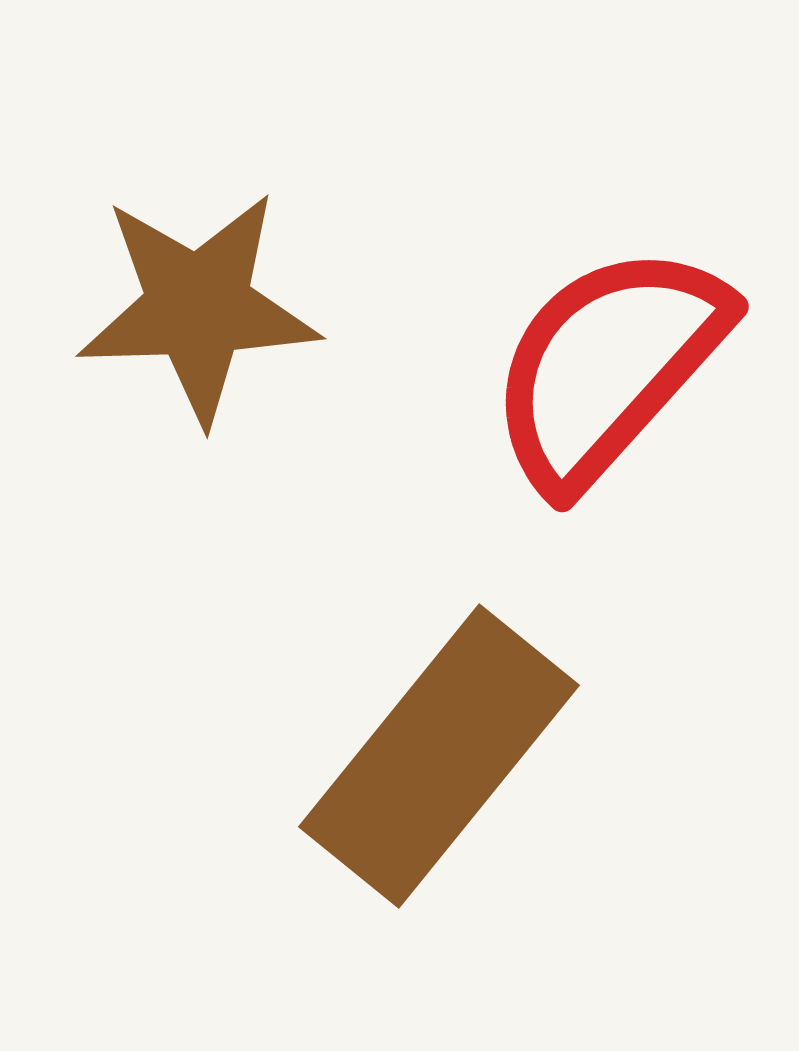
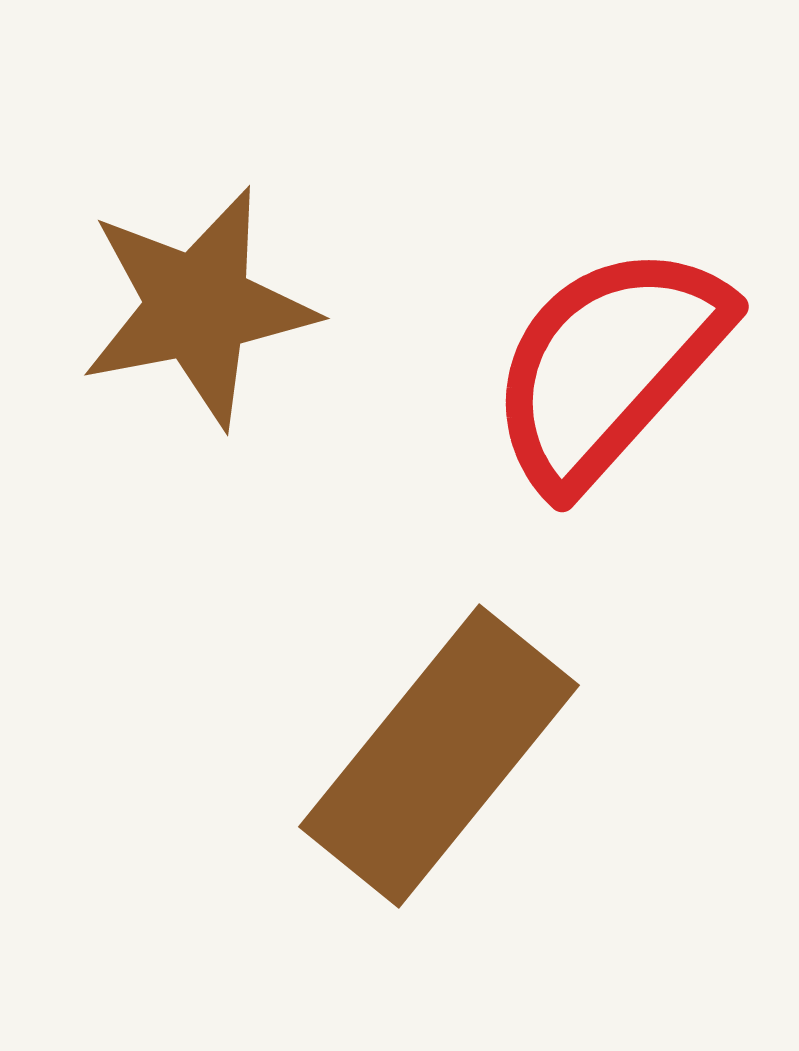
brown star: rotated 9 degrees counterclockwise
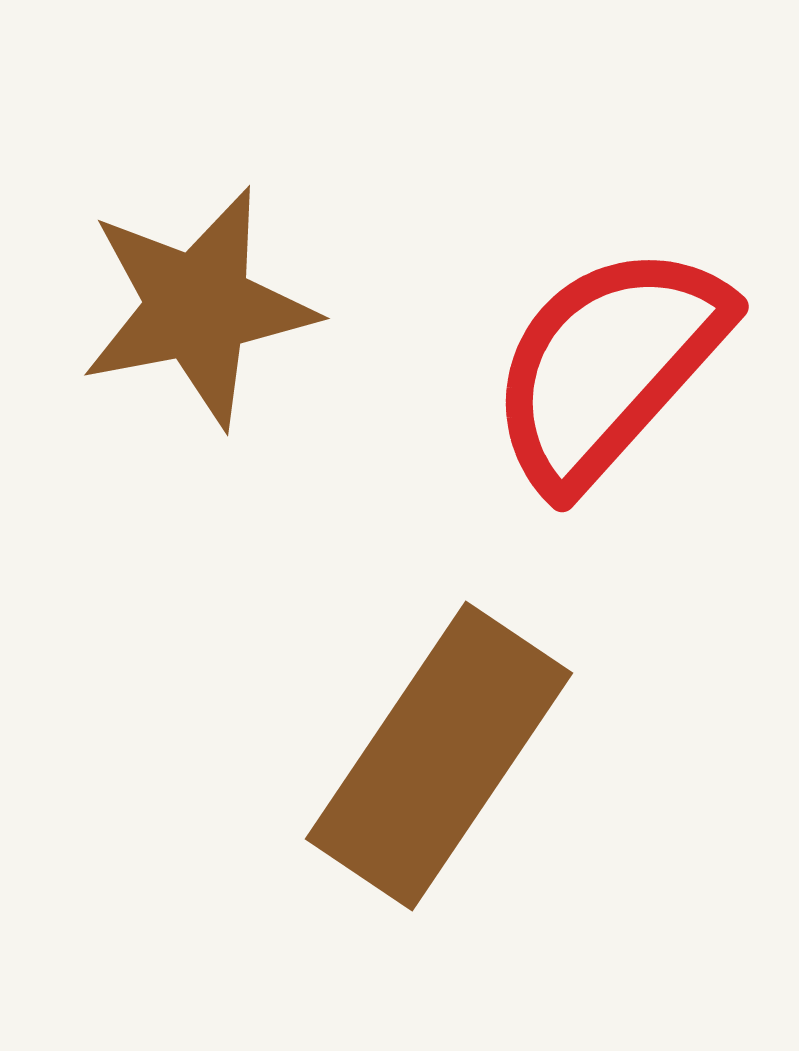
brown rectangle: rotated 5 degrees counterclockwise
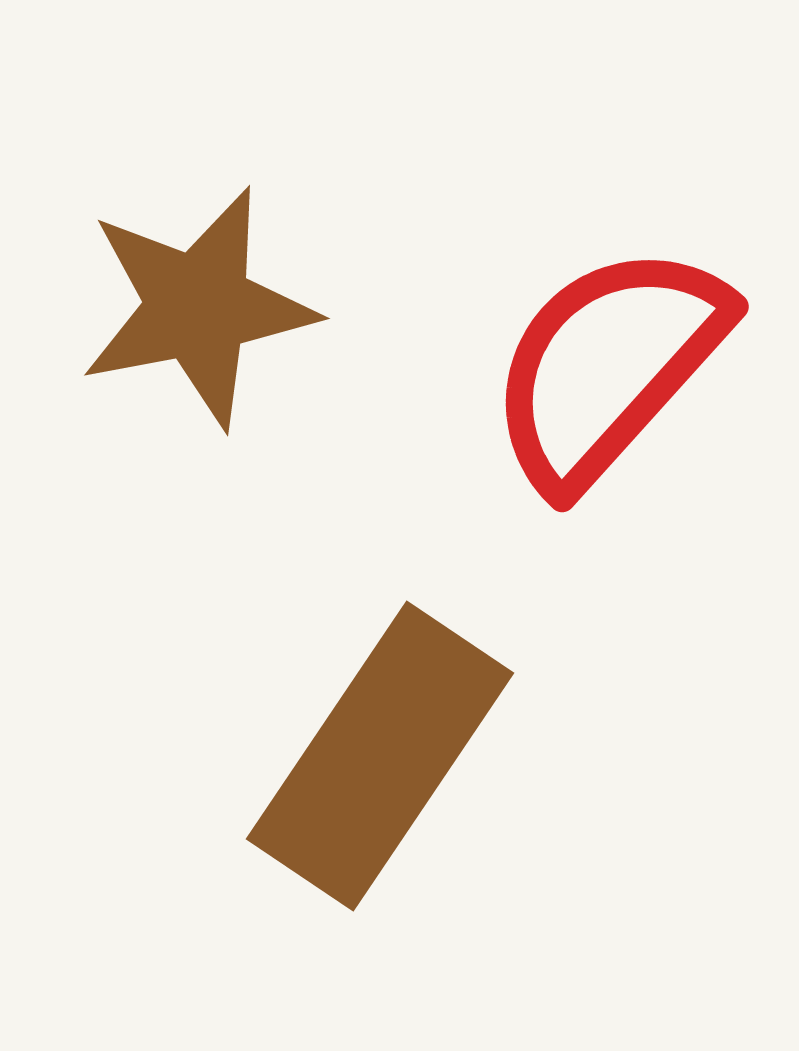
brown rectangle: moved 59 px left
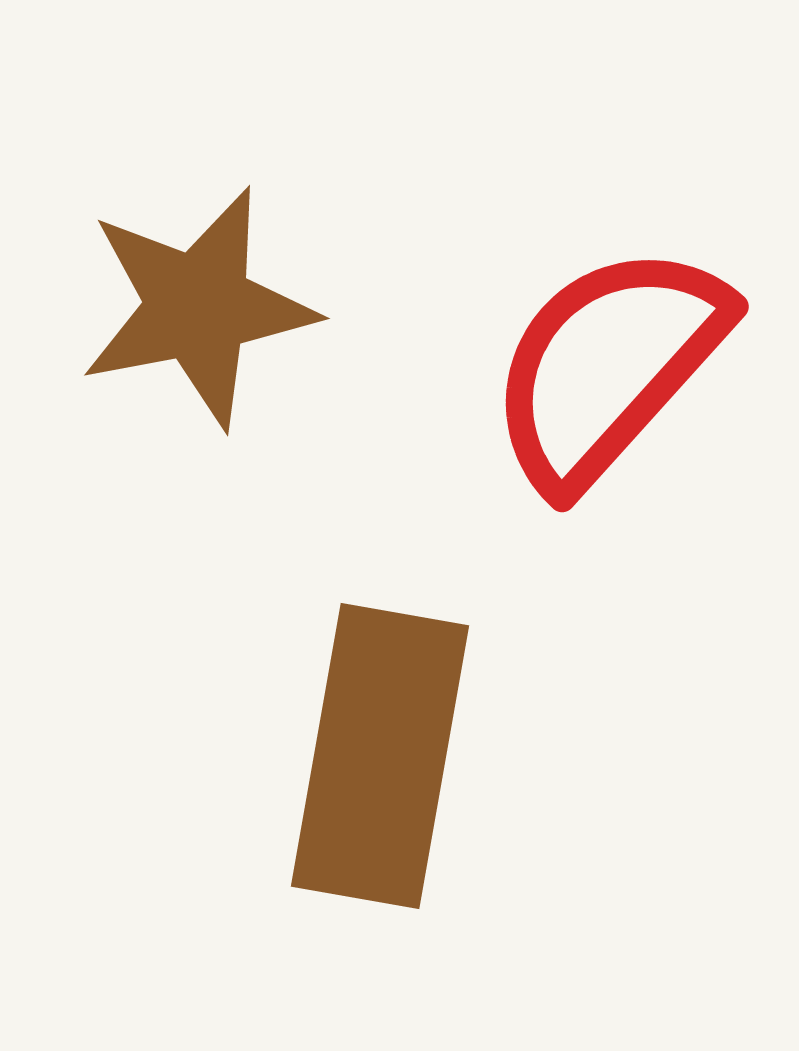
brown rectangle: rotated 24 degrees counterclockwise
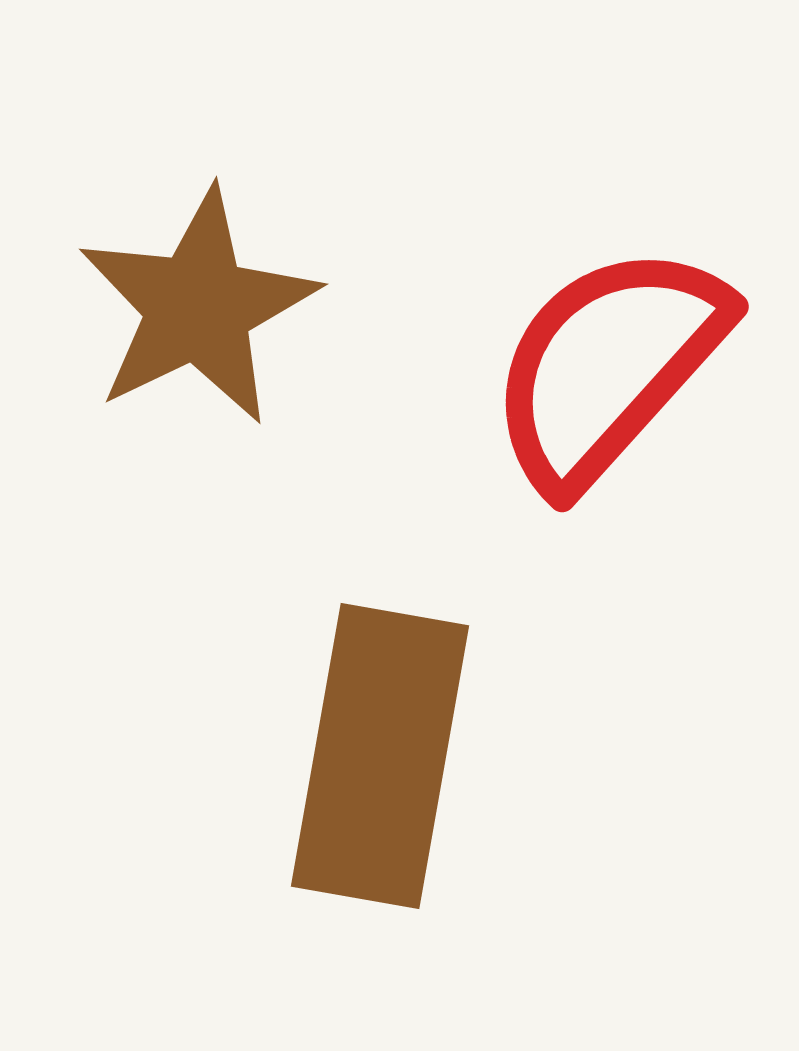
brown star: rotated 15 degrees counterclockwise
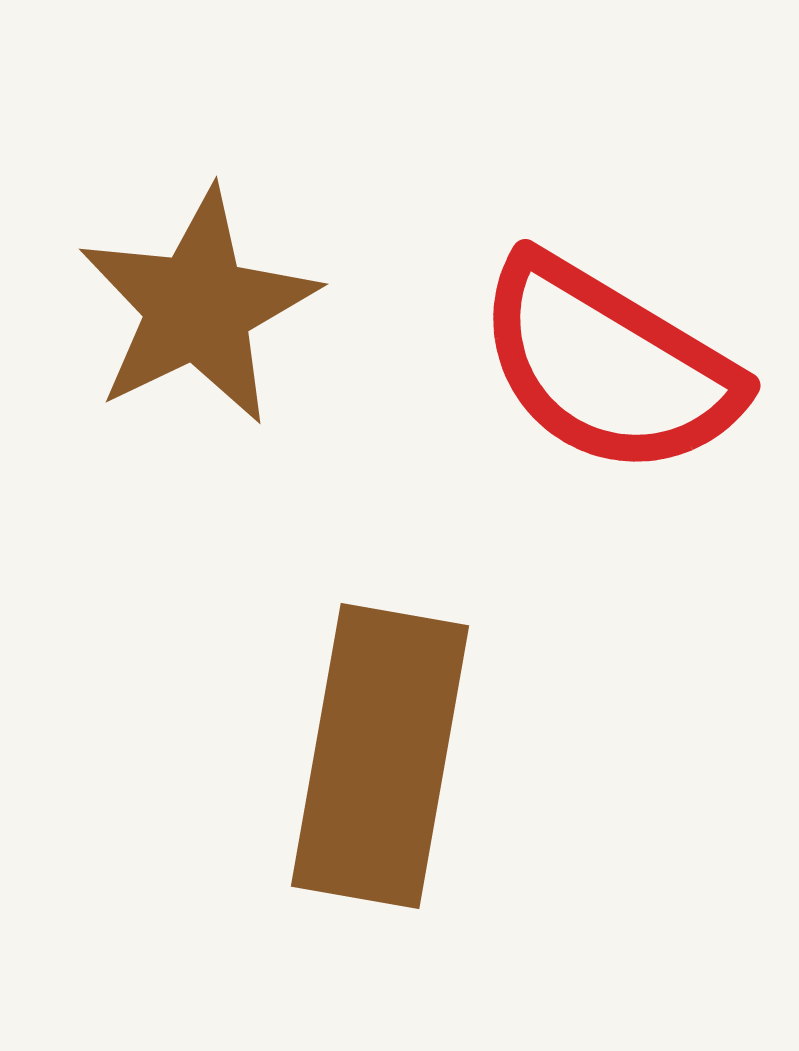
red semicircle: rotated 101 degrees counterclockwise
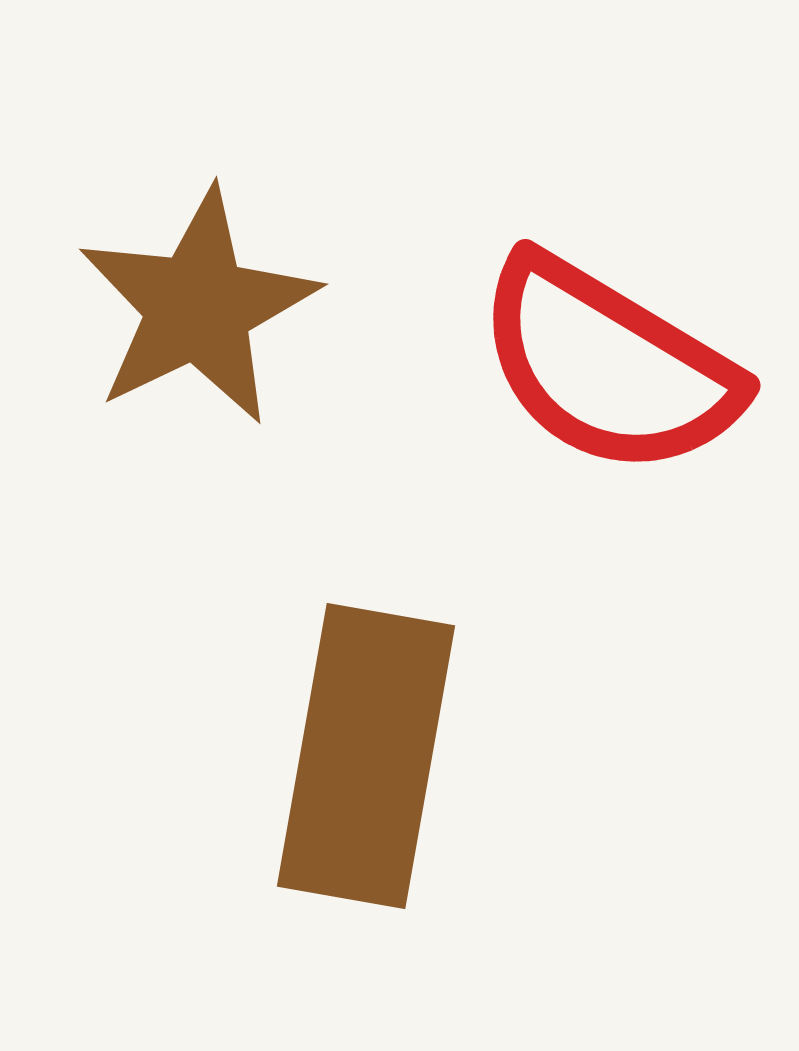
brown rectangle: moved 14 px left
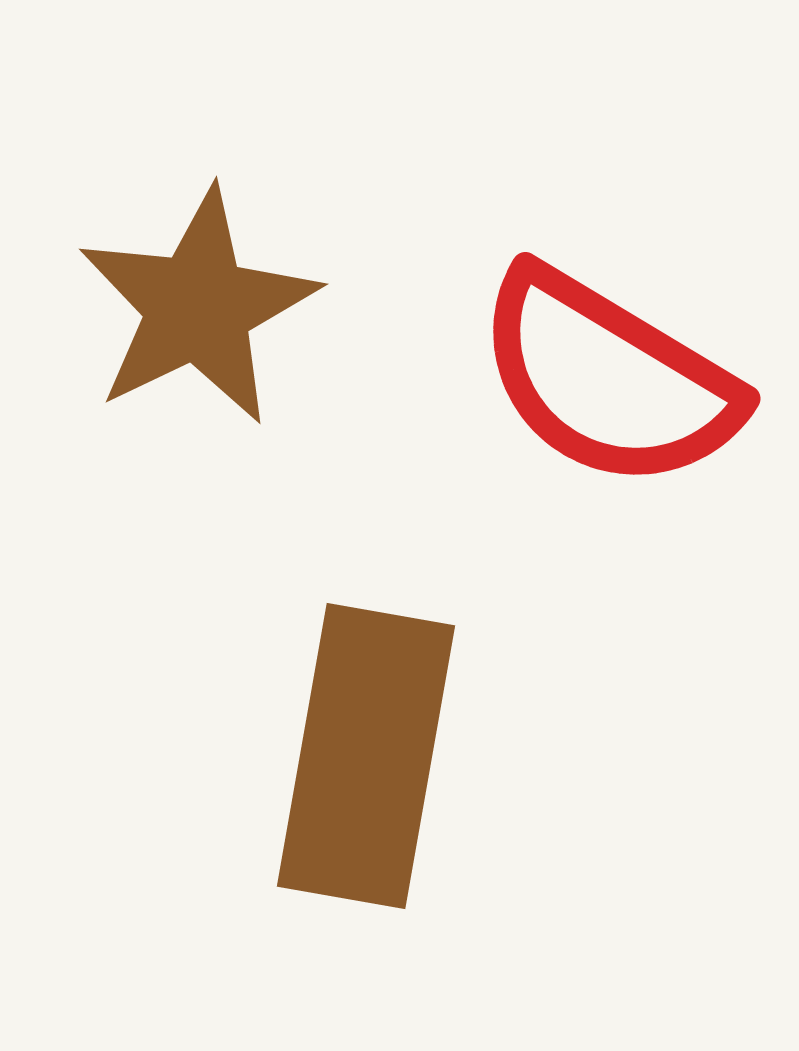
red semicircle: moved 13 px down
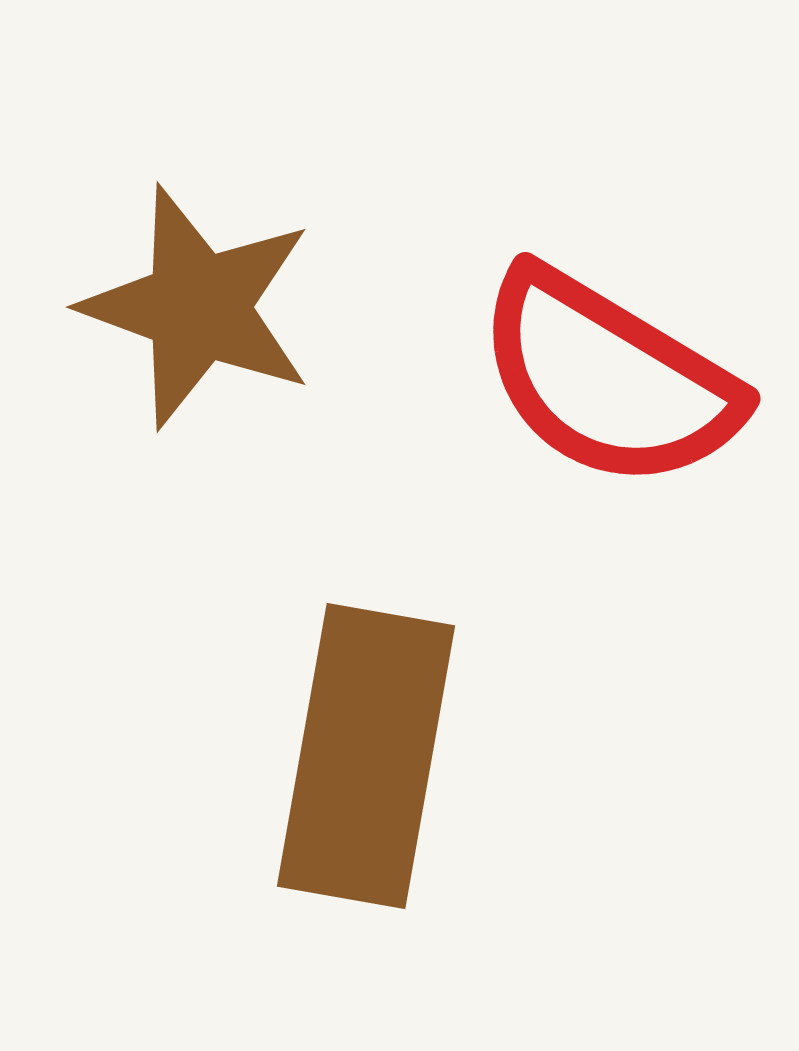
brown star: rotated 26 degrees counterclockwise
